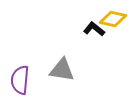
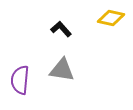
yellow diamond: moved 2 px left, 1 px up
black L-shape: moved 33 px left; rotated 10 degrees clockwise
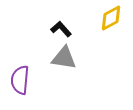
yellow diamond: rotated 40 degrees counterclockwise
gray triangle: moved 2 px right, 12 px up
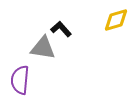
yellow diamond: moved 5 px right, 2 px down; rotated 12 degrees clockwise
gray triangle: moved 21 px left, 10 px up
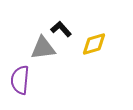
yellow diamond: moved 22 px left, 24 px down
gray triangle: rotated 16 degrees counterclockwise
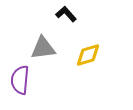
black L-shape: moved 5 px right, 15 px up
yellow diamond: moved 6 px left, 11 px down
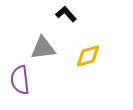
yellow diamond: moved 1 px down
purple semicircle: rotated 12 degrees counterclockwise
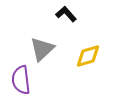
gray triangle: moved 1 px left, 1 px down; rotated 36 degrees counterclockwise
purple semicircle: moved 1 px right
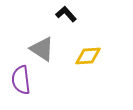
gray triangle: rotated 44 degrees counterclockwise
yellow diamond: rotated 12 degrees clockwise
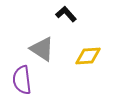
purple semicircle: moved 1 px right
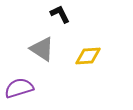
black L-shape: moved 6 px left; rotated 15 degrees clockwise
purple semicircle: moved 3 px left, 8 px down; rotated 80 degrees clockwise
